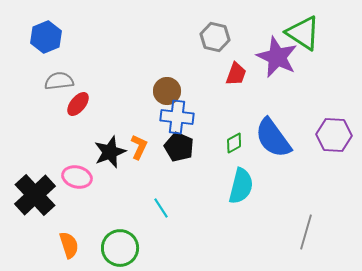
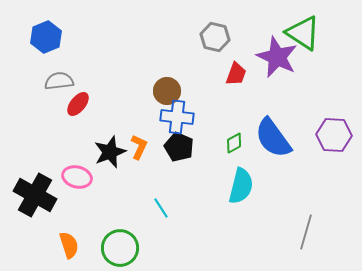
black cross: rotated 18 degrees counterclockwise
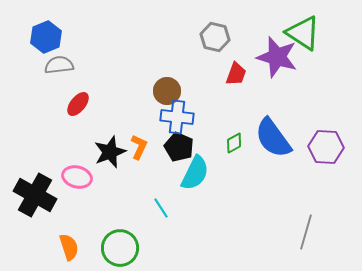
purple star: rotated 9 degrees counterclockwise
gray semicircle: moved 16 px up
purple hexagon: moved 8 px left, 12 px down
cyan semicircle: moved 46 px left, 13 px up; rotated 12 degrees clockwise
orange semicircle: moved 2 px down
